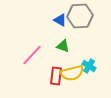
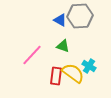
yellow semicircle: moved 1 px right; rotated 130 degrees counterclockwise
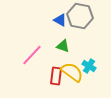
gray hexagon: rotated 15 degrees clockwise
yellow semicircle: moved 1 px left, 1 px up
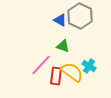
gray hexagon: rotated 15 degrees clockwise
pink line: moved 9 px right, 10 px down
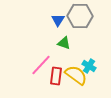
gray hexagon: rotated 25 degrees counterclockwise
blue triangle: moved 2 px left; rotated 32 degrees clockwise
green triangle: moved 1 px right, 3 px up
yellow semicircle: moved 4 px right, 3 px down
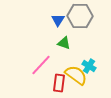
red rectangle: moved 3 px right, 7 px down
